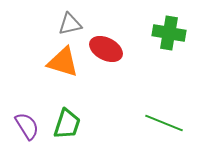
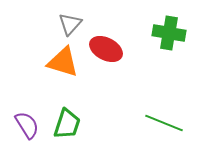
gray triangle: rotated 35 degrees counterclockwise
purple semicircle: moved 1 px up
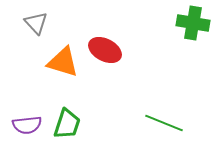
gray triangle: moved 34 px left, 1 px up; rotated 25 degrees counterclockwise
green cross: moved 24 px right, 10 px up
red ellipse: moved 1 px left, 1 px down
purple semicircle: rotated 116 degrees clockwise
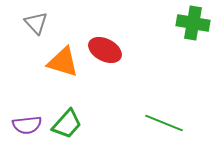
green trapezoid: rotated 24 degrees clockwise
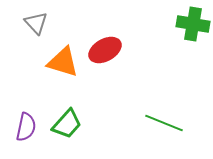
green cross: moved 1 px down
red ellipse: rotated 56 degrees counterclockwise
purple semicircle: moved 1 px left, 2 px down; rotated 72 degrees counterclockwise
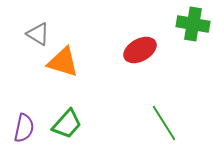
gray triangle: moved 2 px right, 11 px down; rotated 15 degrees counterclockwise
red ellipse: moved 35 px right
green line: rotated 36 degrees clockwise
purple semicircle: moved 2 px left, 1 px down
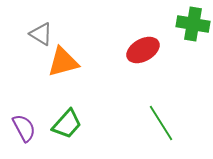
gray triangle: moved 3 px right
red ellipse: moved 3 px right
orange triangle: rotated 32 degrees counterclockwise
green line: moved 3 px left
purple semicircle: rotated 40 degrees counterclockwise
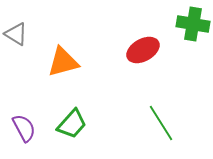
gray triangle: moved 25 px left
green trapezoid: moved 5 px right
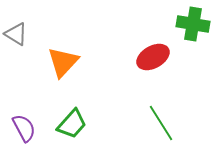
red ellipse: moved 10 px right, 7 px down
orange triangle: rotated 32 degrees counterclockwise
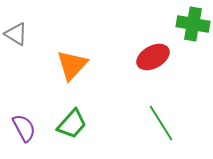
orange triangle: moved 9 px right, 3 px down
